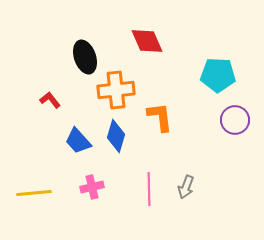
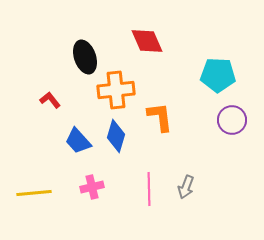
purple circle: moved 3 px left
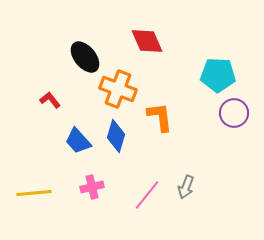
black ellipse: rotated 20 degrees counterclockwise
orange cross: moved 2 px right, 1 px up; rotated 27 degrees clockwise
purple circle: moved 2 px right, 7 px up
pink line: moved 2 px left, 6 px down; rotated 40 degrees clockwise
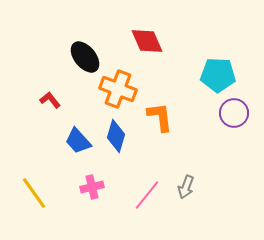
yellow line: rotated 60 degrees clockwise
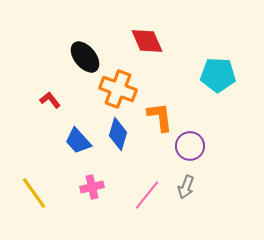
purple circle: moved 44 px left, 33 px down
blue diamond: moved 2 px right, 2 px up
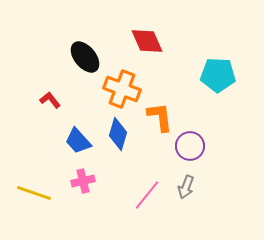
orange cross: moved 4 px right
pink cross: moved 9 px left, 6 px up
yellow line: rotated 36 degrees counterclockwise
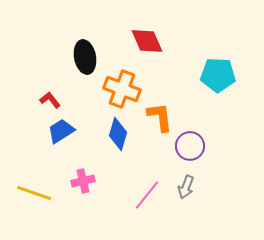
black ellipse: rotated 28 degrees clockwise
blue trapezoid: moved 17 px left, 10 px up; rotated 100 degrees clockwise
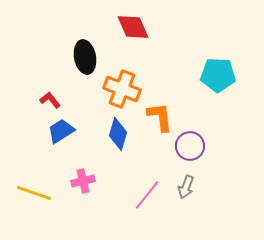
red diamond: moved 14 px left, 14 px up
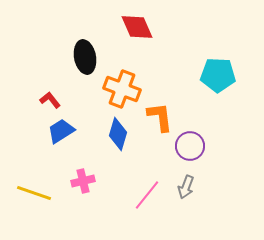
red diamond: moved 4 px right
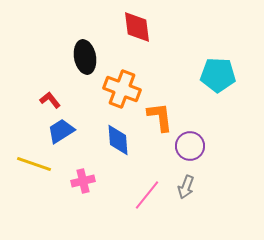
red diamond: rotated 16 degrees clockwise
blue diamond: moved 6 px down; rotated 20 degrees counterclockwise
yellow line: moved 29 px up
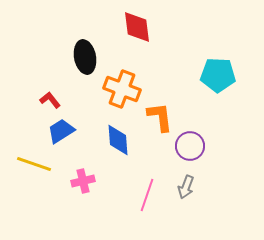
pink line: rotated 20 degrees counterclockwise
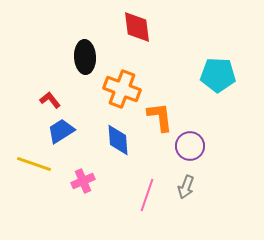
black ellipse: rotated 8 degrees clockwise
pink cross: rotated 10 degrees counterclockwise
